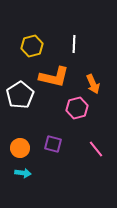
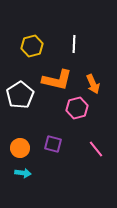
orange L-shape: moved 3 px right, 3 px down
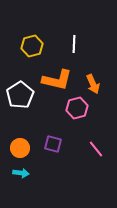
cyan arrow: moved 2 px left
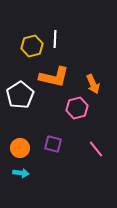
white line: moved 19 px left, 5 px up
orange L-shape: moved 3 px left, 3 px up
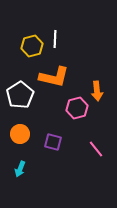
orange arrow: moved 4 px right, 7 px down; rotated 18 degrees clockwise
purple square: moved 2 px up
orange circle: moved 14 px up
cyan arrow: moved 1 px left, 4 px up; rotated 105 degrees clockwise
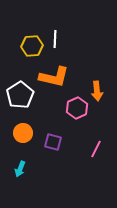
yellow hexagon: rotated 10 degrees clockwise
pink hexagon: rotated 10 degrees counterclockwise
orange circle: moved 3 px right, 1 px up
pink line: rotated 66 degrees clockwise
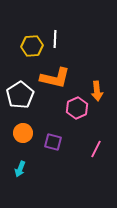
orange L-shape: moved 1 px right, 1 px down
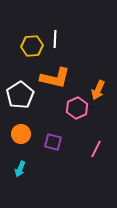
orange arrow: moved 1 px right, 1 px up; rotated 30 degrees clockwise
orange circle: moved 2 px left, 1 px down
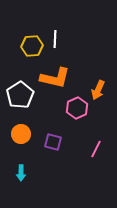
cyan arrow: moved 1 px right, 4 px down; rotated 21 degrees counterclockwise
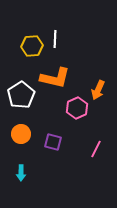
white pentagon: moved 1 px right
